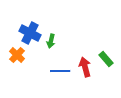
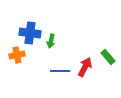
blue cross: rotated 20 degrees counterclockwise
orange cross: rotated 35 degrees clockwise
green rectangle: moved 2 px right, 2 px up
red arrow: rotated 42 degrees clockwise
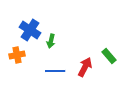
blue cross: moved 3 px up; rotated 25 degrees clockwise
green rectangle: moved 1 px right, 1 px up
blue line: moved 5 px left
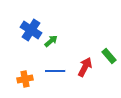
blue cross: moved 1 px right
green arrow: rotated 144 degrees counterclockwise
orange cross: moved 8 px right, 24 px down
